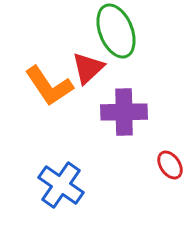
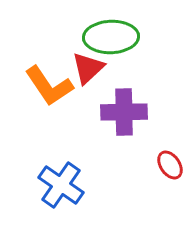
green ellipse: moved 5 px left, 6 px down; rotated 70 degrees counterclockwise
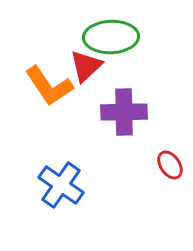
red triangle: moved 2 px left, 2 px up
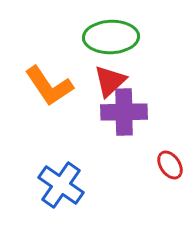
red triangle: moved 24 px right, 15 px down
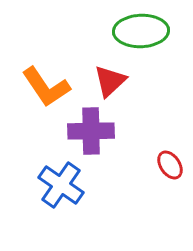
green ellipse: moved 30 px right, 6 px up
orange L-shape: moved 3 px left, 1 px down
purple cross: moved 33 px left, 19 px down
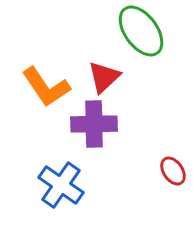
green ellipse: rotated 56 degrees clockwise
red triangle: moved 6 px left, 4 px up
purple cross: moved 3 px right, 7 px up
red ellipse: moved 3 px right, 6 px down
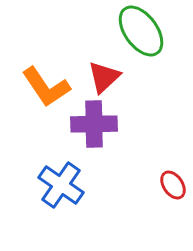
red ellipse: moved 14 px down
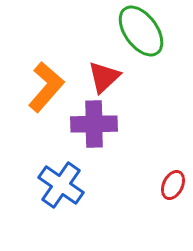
orange L-shape: rotated 105 degrees counterclockwise
red ellipse: rotated 60 degrees clockwise
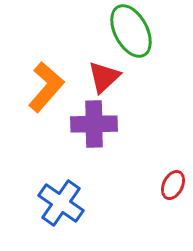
green ellipse: moved 10 px left; rotated 8 degrees clockwise
blue cross: moved 18 px down
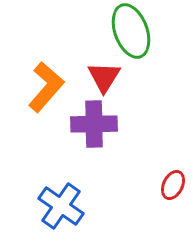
green ellipse: rotated 8 degrees clockwise
red triangle: rotated 15 degrees counterclockwise
blue cross: moved 3 px down
